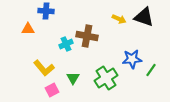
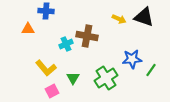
yellow L-shape: moved 2 px right
pink square: moved 1 px down
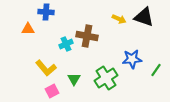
blue cross: moved 1 px down
green line: moved 5 px right
green triangle: moved 1 px right, 1 px down
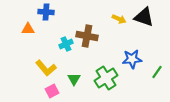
green line: moved 1 px right, 2 px down
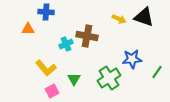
green cross: moved 3 px right
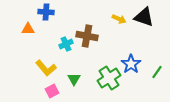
blue star: moved 1 px left, 5 px down; rotated 30 degrees counterclockwise
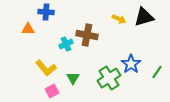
black triangle: rotated 35 degrees counterclockwise
brown cross: moved 1 px up
green triangle: moved 1 px left, 1 px up
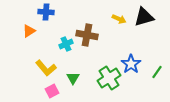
orange triangle: moved 1 px right, 2 px down; rotated 32 degrees counterclockwise
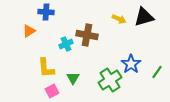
yellow L-shape: rotated 35 degrees clockwise
green cross: moved 1 px right, 2 px down
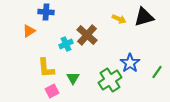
brown cross: rotated 30 degrees clockwise
blue star: moved 1 px left, 1 px up
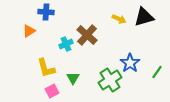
yellow L-shape: rotated 10 degrees counterclockwise
